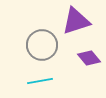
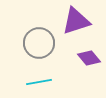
gray circle: moved 3 px left, 2 px up
cyan line: moved 1 px left, 1 px down
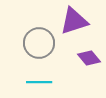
purple triangle: moved 2 px left
cyan line: rotated 10 degrees clockwise
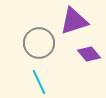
purple diamond: moved 4 px up
cyan line: rotated 65 degrees clockwise
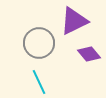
purple triangle: rotated 8 degrees counterclockwise
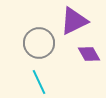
purple diamond: rotated 10 degrees clockwise
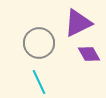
purple triangle: moved 4 px right, 2 px down
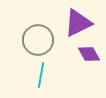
gray circle: moved 1 px left, 3 px up
cyan line: moved 2 px right, 7 px up; rotated 35 degrees clockwise
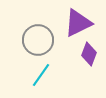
purple diamond: rotated 50 degrees clockwise
cyan line: rotated 25 degrees clockwise
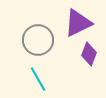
cyan line: moved 3 px left, 4 px down; rotated 65 degrees counterclockwise
